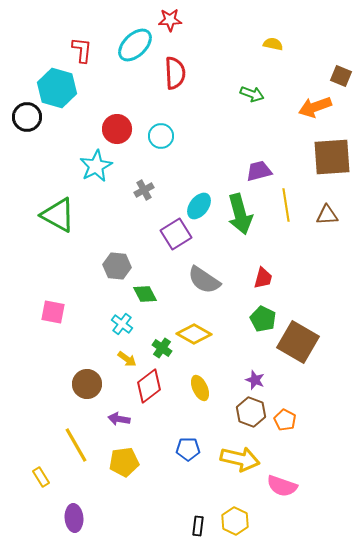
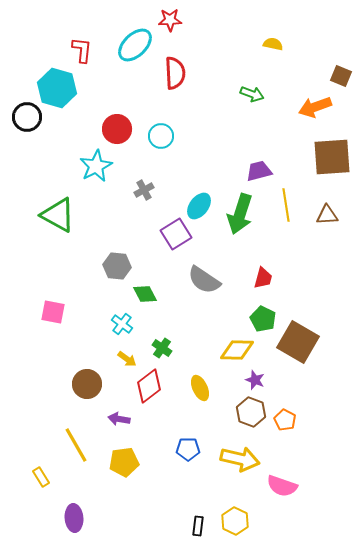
green arrow at (240, 214): rotated 33 degrees clockwise
yellow diamond at (194, 334): moved 43 px right, 16 px down; rotated 28 degrees counterclockwise
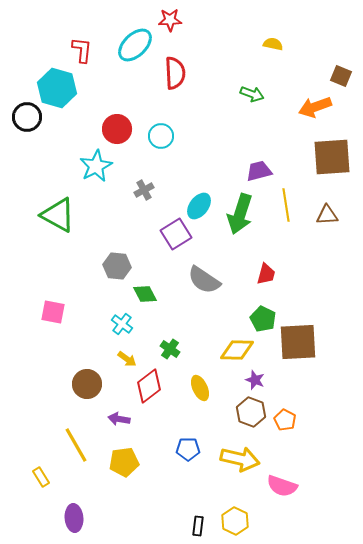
red trapezoid at (263, 278): moved 3 px right, 4 px up
brown square at (298, 342): rotated 33 degrees counterclockwise
green cross at (162, 348): moved 8 px right, 1 px down
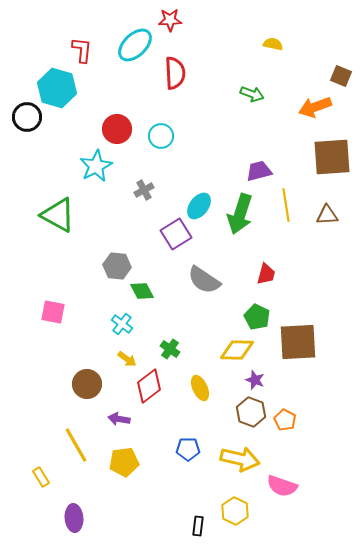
green diamond at (145, 294): moved 3 px left, 3 px up
green pentagon at (263, 319): moved 6 px left, 2 px up
yellow hexagon at (235, 521): moved 10 px up
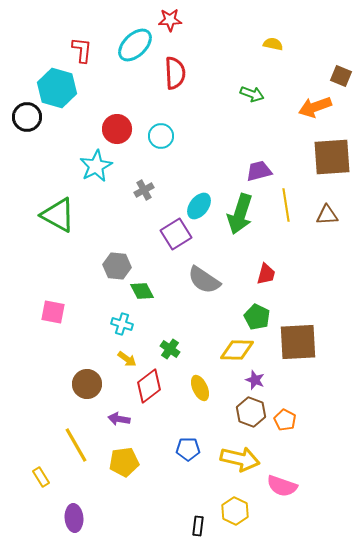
cyan cross at (122, 324): rotated 20 degrees counterclockwise
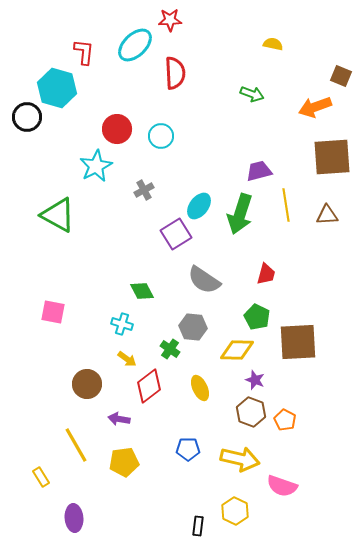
red L-shape at (82, 50): moved 2 px right, 2 px down
gray hexagon at (117, 266): moved 76 px right, 61 px down
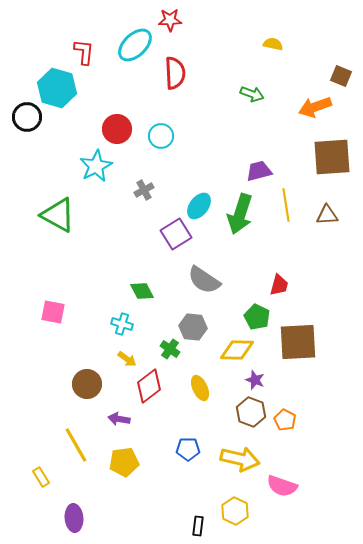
red trapezoid at (266, 274): moved 13 px right, 11 px down
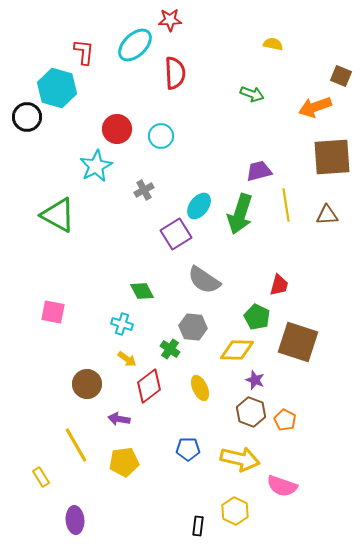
brown square at (298, 342): rotated 21 degrees clockwise
purple ellipse at (74, 518): moved 1 px right, 2 px down
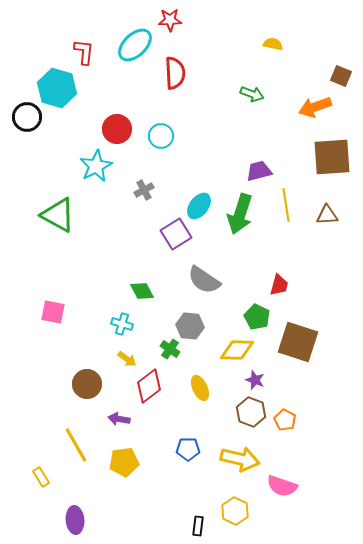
gray hexagon at (193, 327): moved 3 px left, 1 px up
